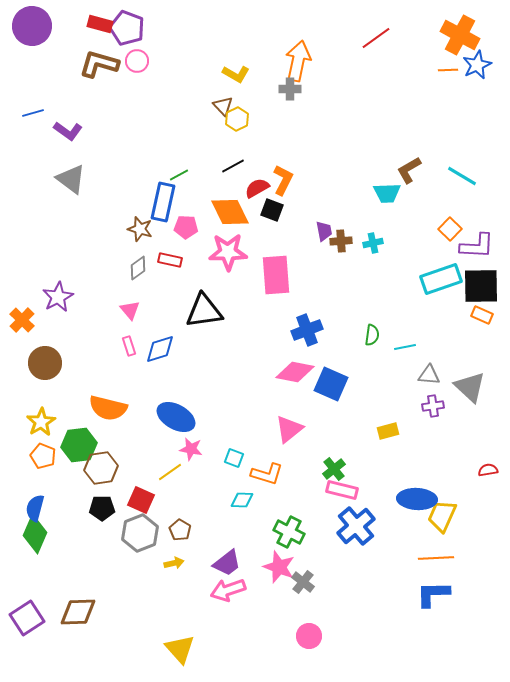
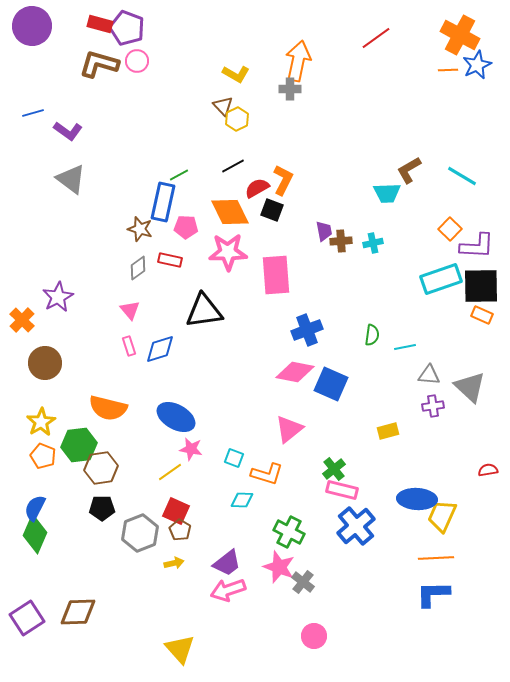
red square at (141, 500): moved 35 px right, 11 px down
blue semicircle at (35, 508): rotated 12 degrees clockwise
pink circle at (309, 636): moved 5 px right
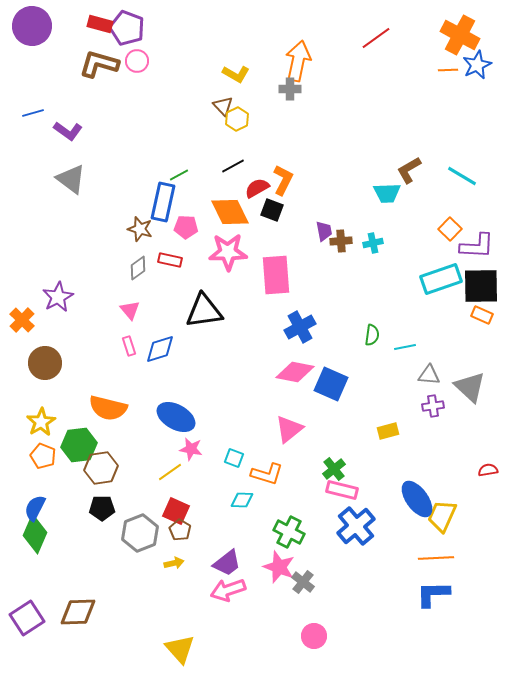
blue cross at (307, 330): moved 7 px left, 3 px up; rotated 8 degrees counterclockwise
blue ellipse at (417, 499): rotated 51 degrees clockwise
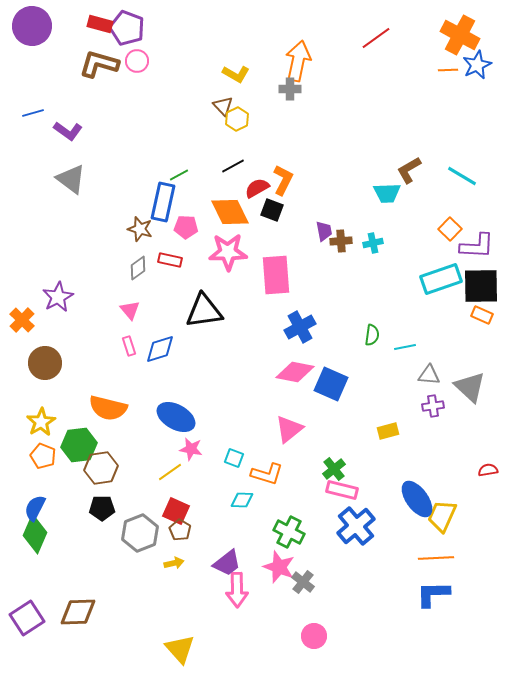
pink arrow at (228, 590): moved 9 px right; rotated 72 degrees counterclockwise
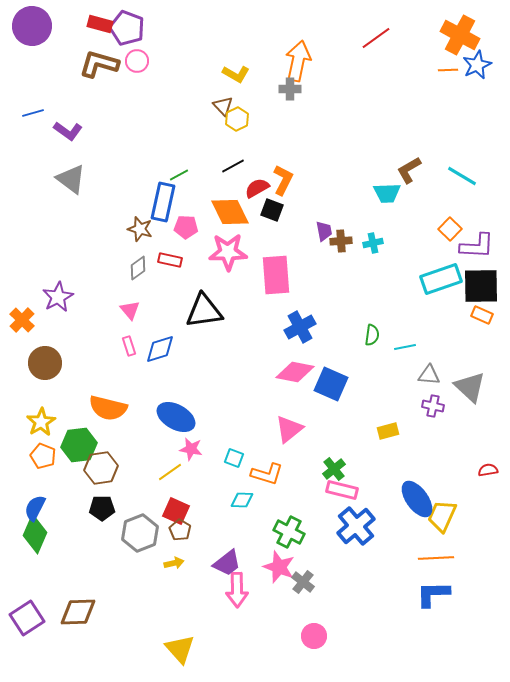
purple cross at (433, 406): rotated 20 degrees clockwise
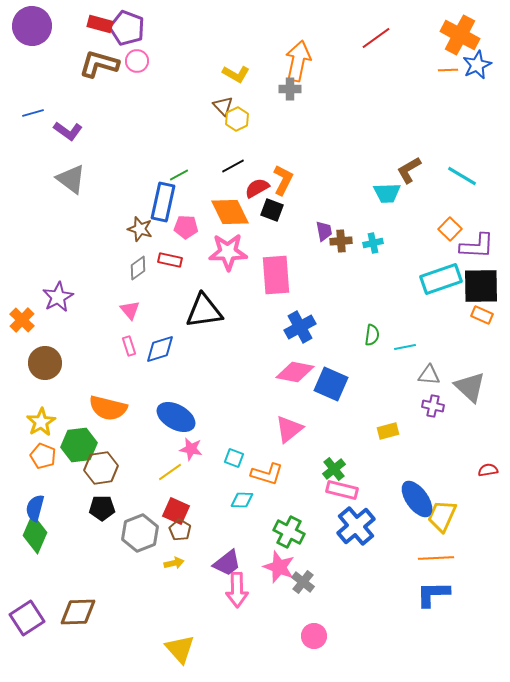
blue semicircle at (35, 508): rotated 12 degrees counterclockwise
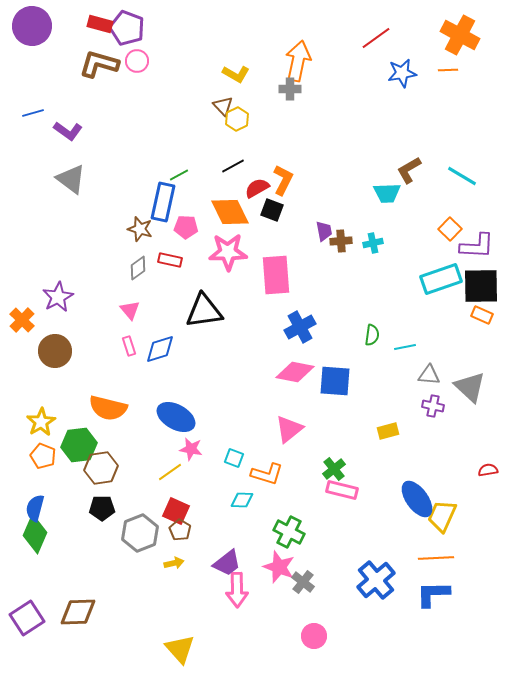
blue star at (477, 65): moved 75 px left, 8 px down; rotated 16 degrees clockwise
brown circle at (45, 363): moved 10 px right, 12 px up
blue square at (331, 384): moved 4 px right, 3 px up; rotated 20 degrees counterclockwise
blue cross at (356, 526): moved 20 px right, 54 px down
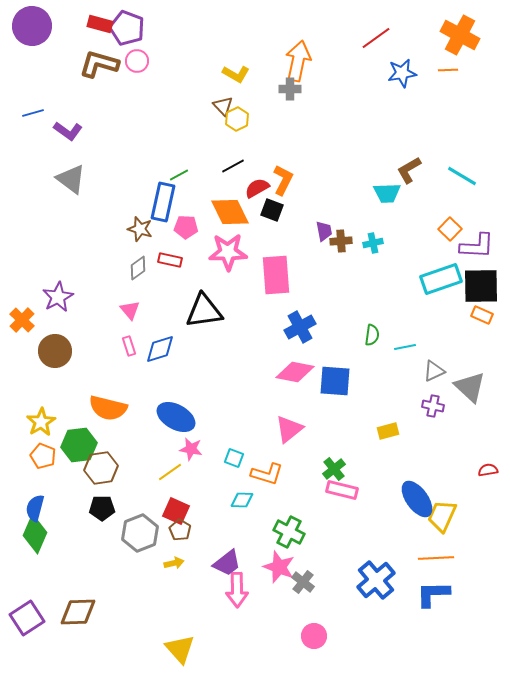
gray triangle at (429, 375): moved 5 px right, 4 px up; rotated 30 degrees counterclockwise
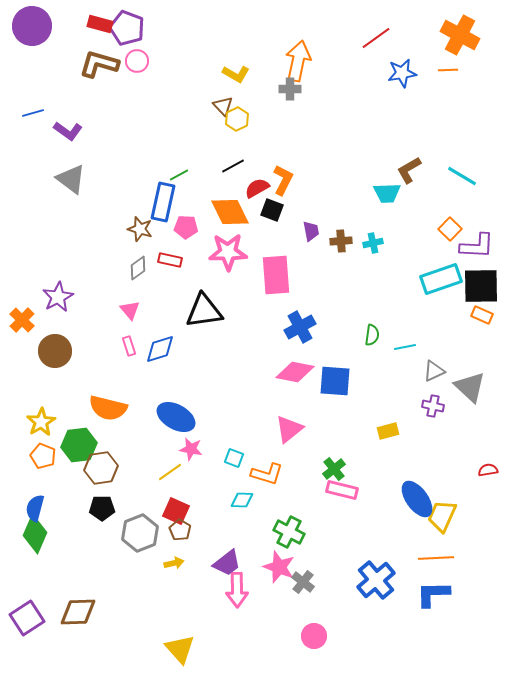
purple trapezoid at (324, 231): moved 13 px left
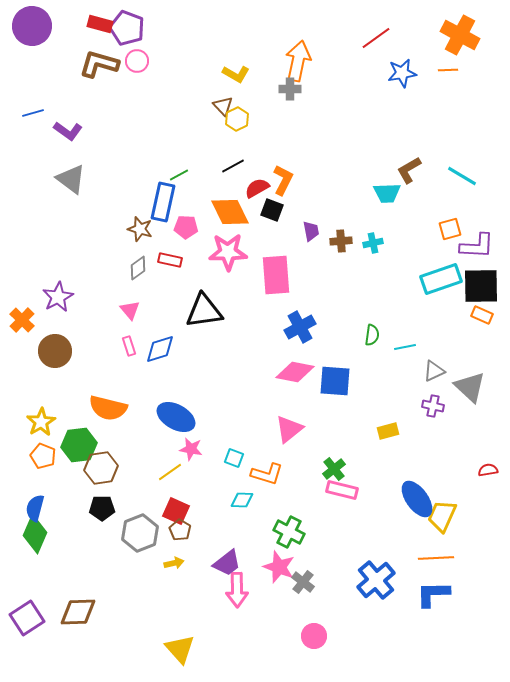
orange square at (450, 229): rotated 30 degrees clockwise
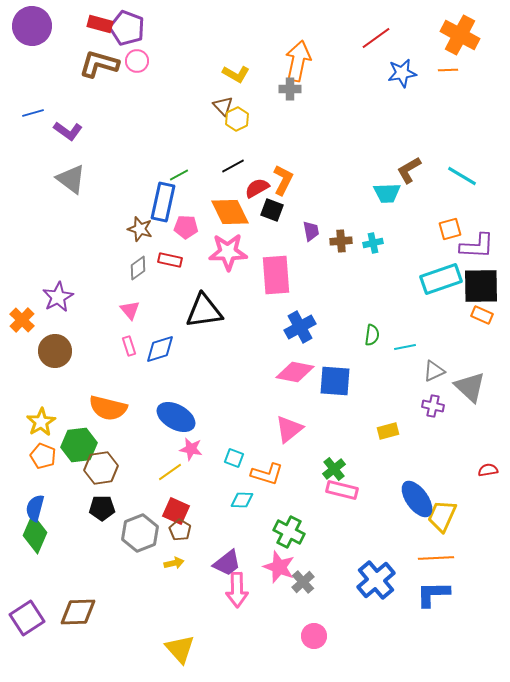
gray cross at (303, 582): rotated 10 degrees clockwise
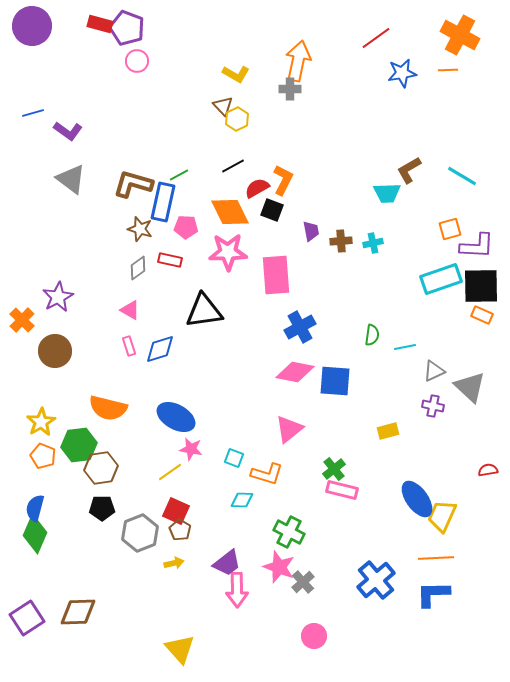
brown L-shape at (99, 64): moved 34 px right, 120 px down
pink triangle at (130, 310): rotated 20 degrees counterclockwise
